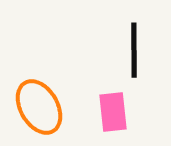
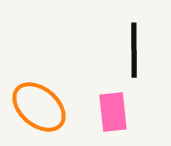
orange ellipse: rotated 20 degrees counterclockwise
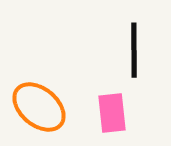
pink rectangle: moved 1 px left, 1 px down
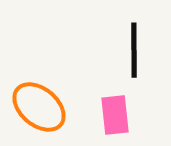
pink rectangle: moved 3 px right, 2 px down
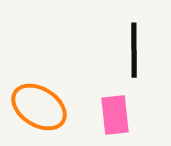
orange ellipse: rotated 8 degrees counterclockwise
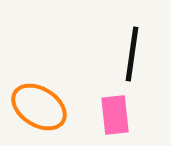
black line: moved 2 px left, 4 px down; rotated 8 degrees clockwise
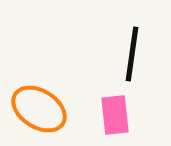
orange ellipse: moved 2 px down
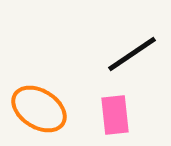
black line: rotated 48 degrees clockwise
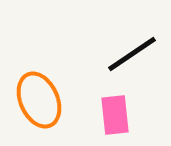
orange ellipse: moved 9 px up; rotated 34 degrees clockwise
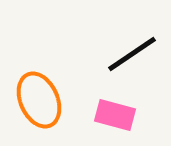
pink rectangle: rotated 69 degrees counterclockwise
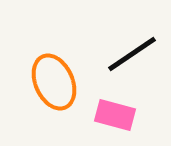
orange ellipse: moved 15 px right, 18 px up
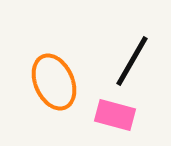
black line: moved 7 px down; rotated 26 degrees counterclockwise
